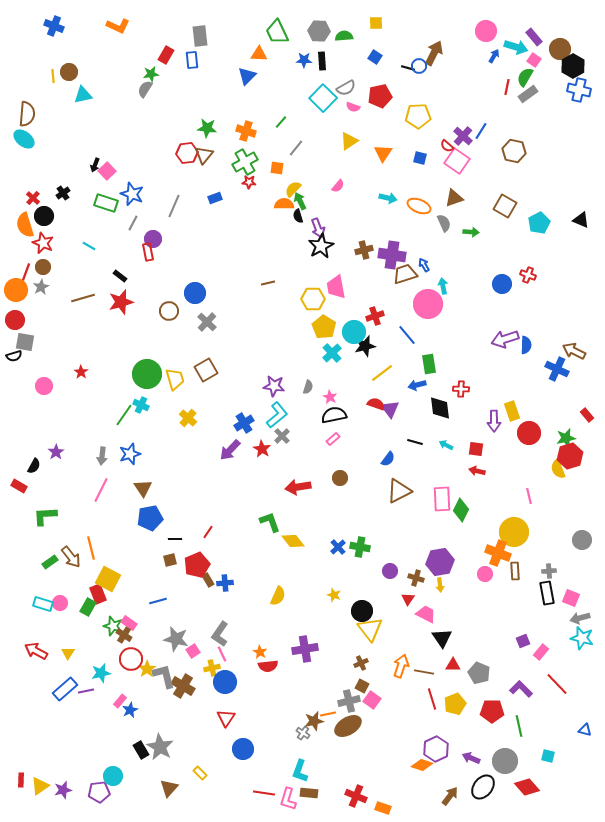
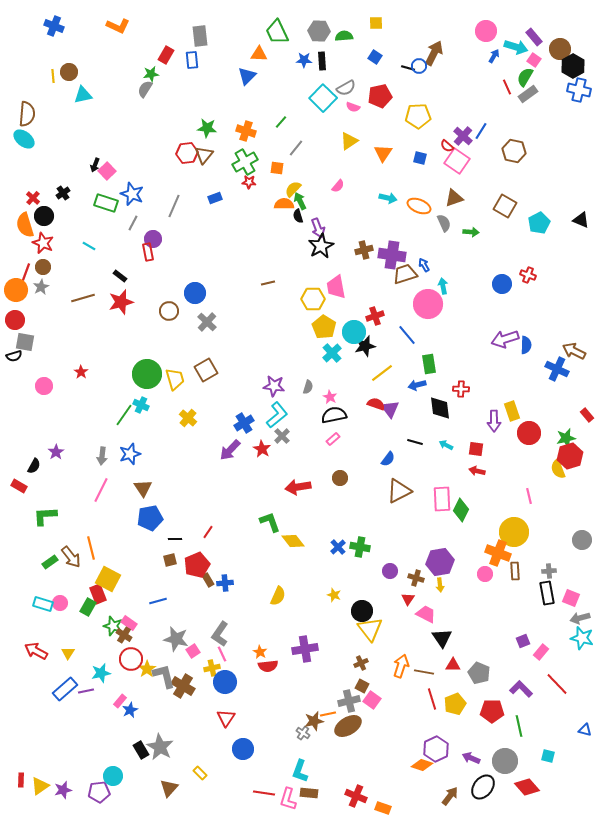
red line at (507, 87): rotated 35 degrees counterclockwise
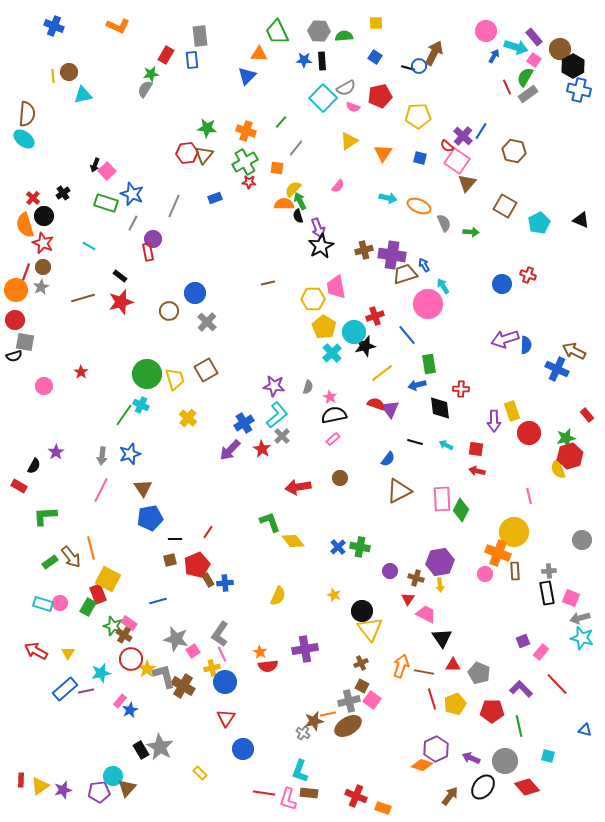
brown triangle at (454, 198): moved 13 px right, 15 px up; rotated 30 degrees counterclockwise
cyan arrow at (443, 286): rotated 21 degrees counterclockwise
brown triangle at (169, 788): moved 42 px left
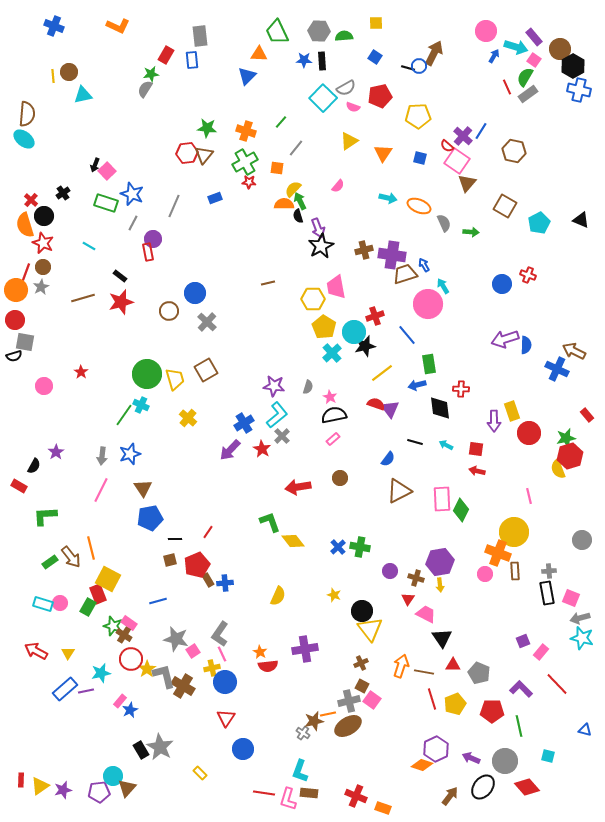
red cross at (33, 198): moved 2 px left, 2 px down
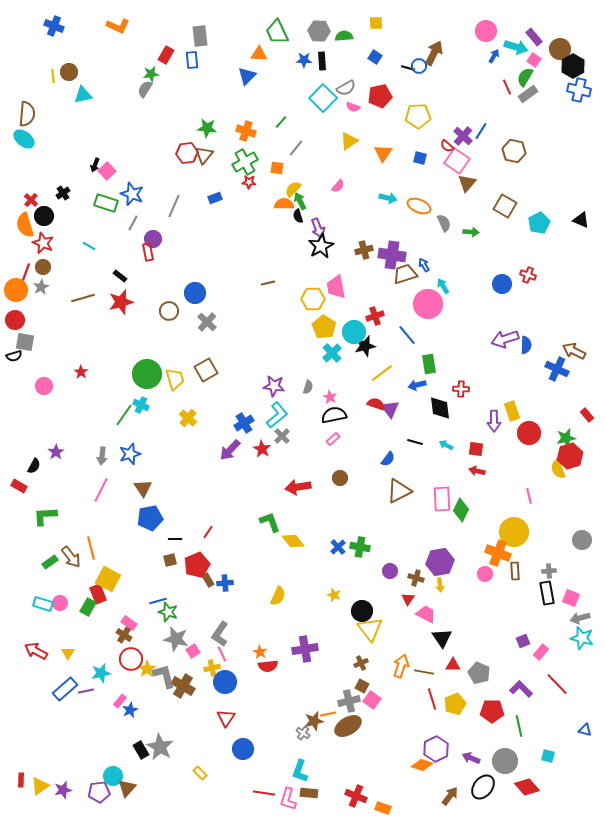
green star at (113, 626): moved 55 px right, 14 px up
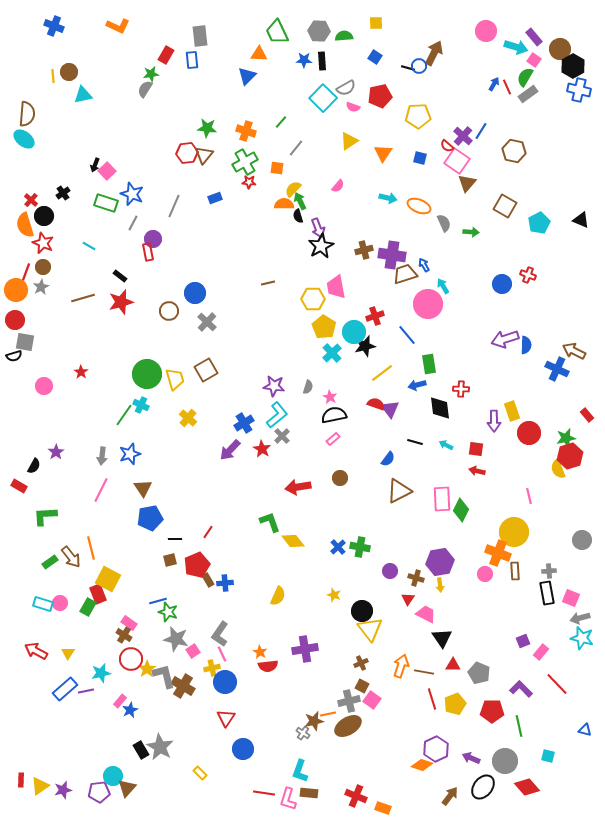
blue arrow at (494, 56): moved 28 px down
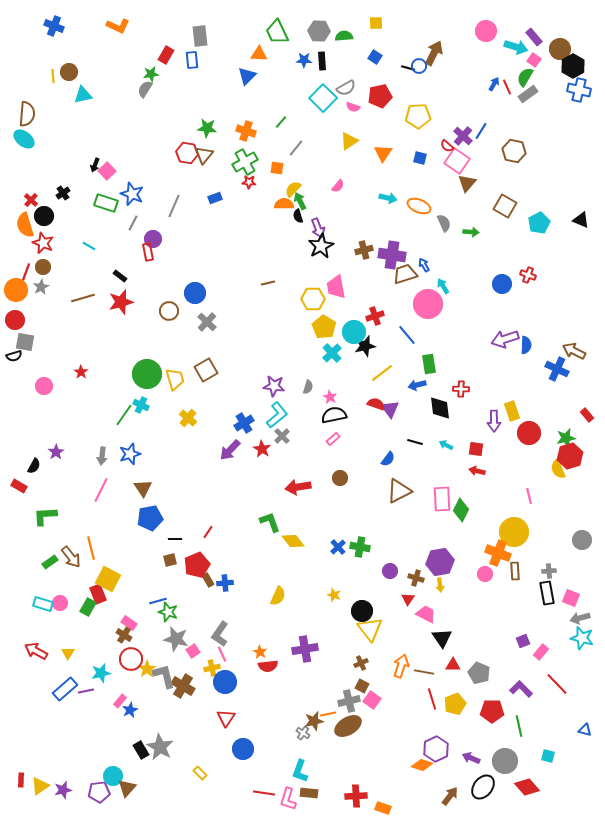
red hexagon at (187, 153): rotated 15 degrees clockwise
red cross at (356, 796): rotated 25 degrees counterclockwise
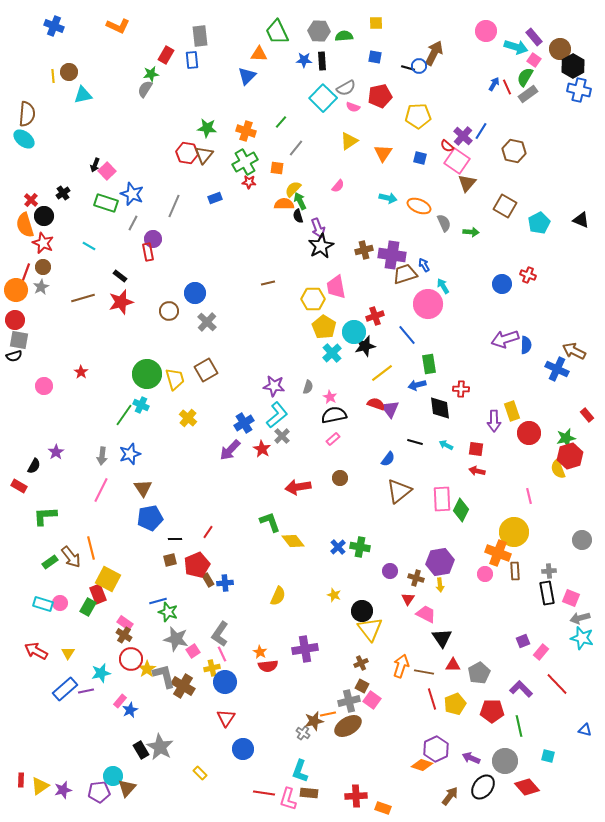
blue square at (375, 57): rotated 24 degrees counterclockwise
gray square at (25, 342): moved 6 px left, 2 px up
brown triangle at (399, 491): rotated 12 degrees counterclockwise
pink rectangle at (129, 623): moved 4 px left
gray pentagon at (479, 673): rotated 20 degrees clockwise
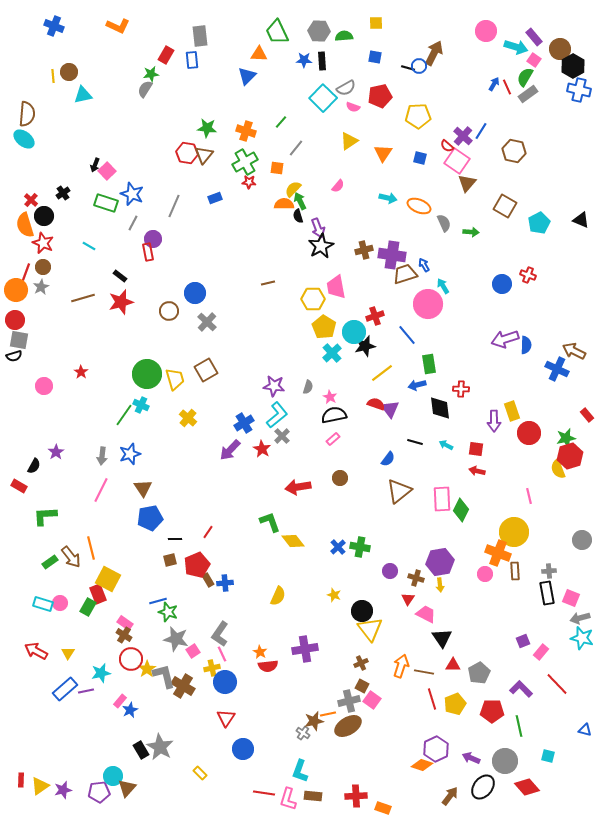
brown rectangle at (309, 793): moved 4 px right, 3 px down
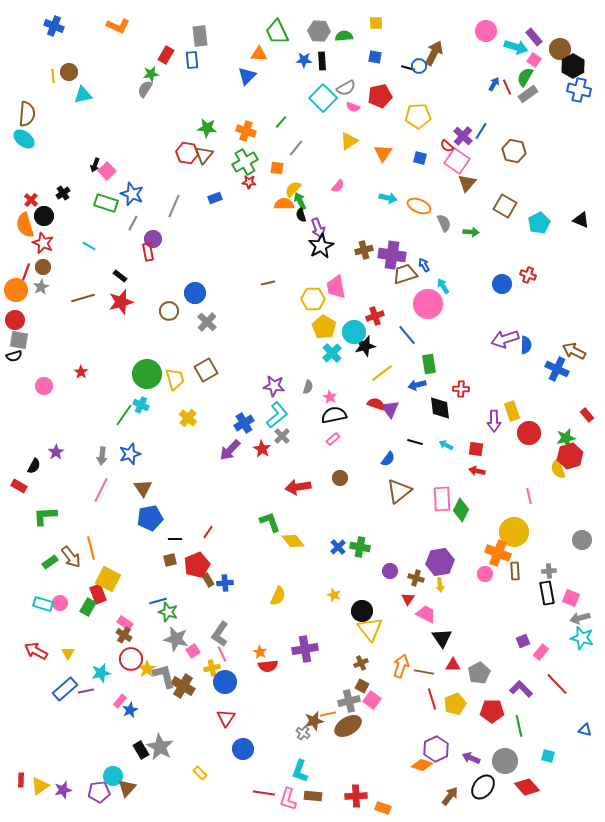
black semicircle at (298, 216): moved 3 px right, 1 px up
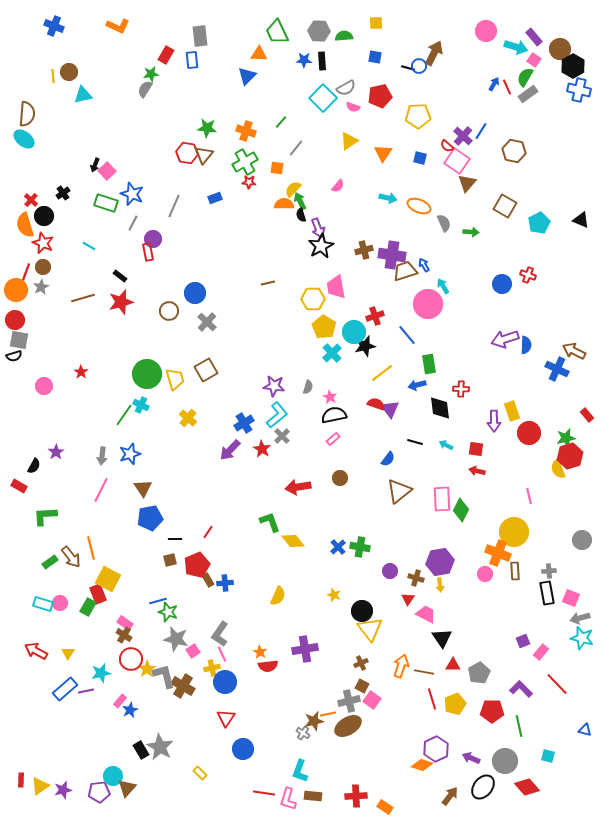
brown trapezoid at (405, 274): moved 3 px up
orange rectangle at (383, 808): moved 2 px right, 1 px up; rotated 14 degrees clockwise
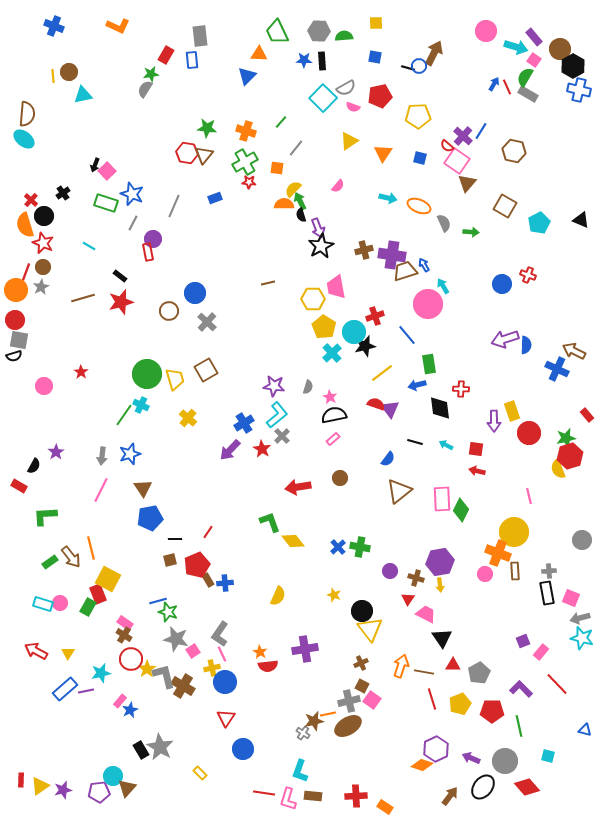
gray rectangle at (528, 94): rotated 66 degrees clockwise
yellow pentagon at (455, 704): moved 5 px right
